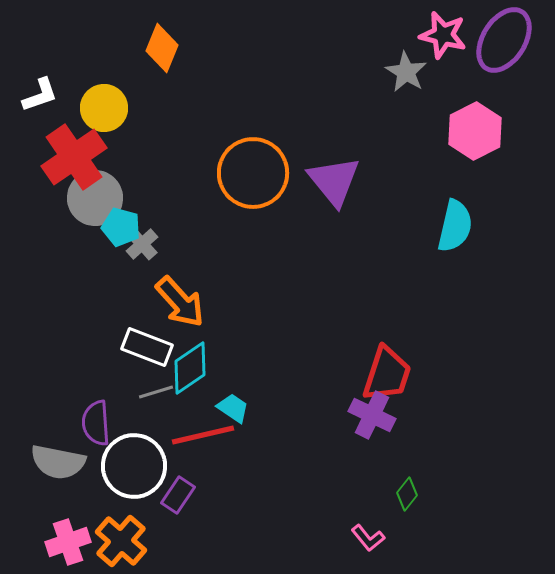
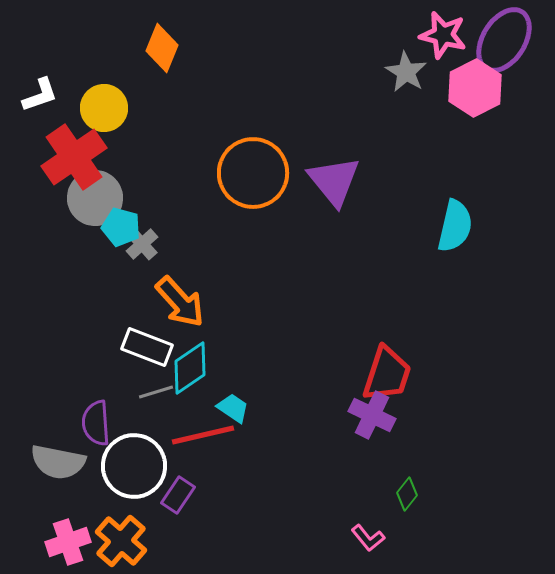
pink hexagon: moved 43 px up
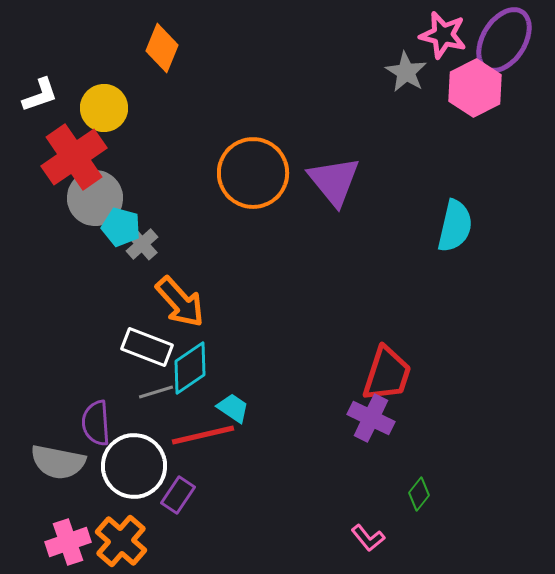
purple cross: moved 1 px left, 3 px down
green diamond: moved 12 px right
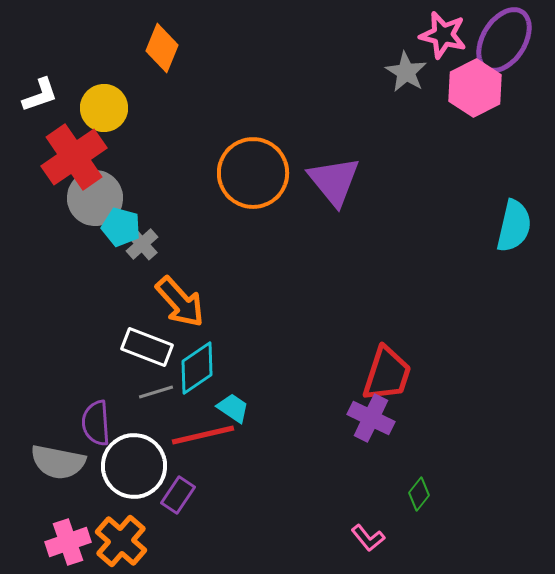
cyan semicircle: moved 59 px right
cyan diamond: moved 7 px right
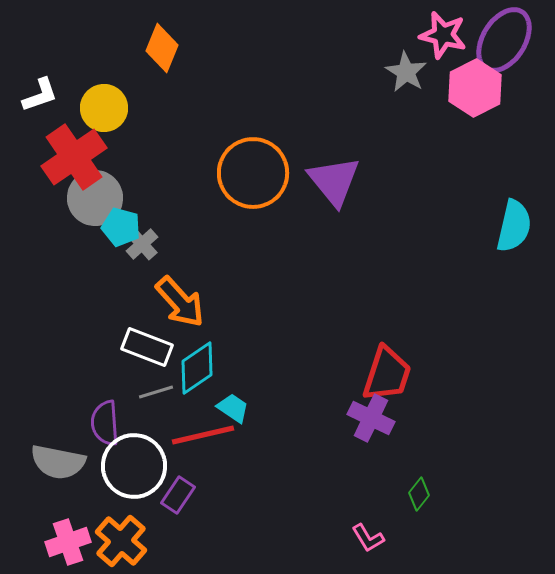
purple semicircle: moved 9 px right
pink L-shape: rotated 8 degrees clockwise
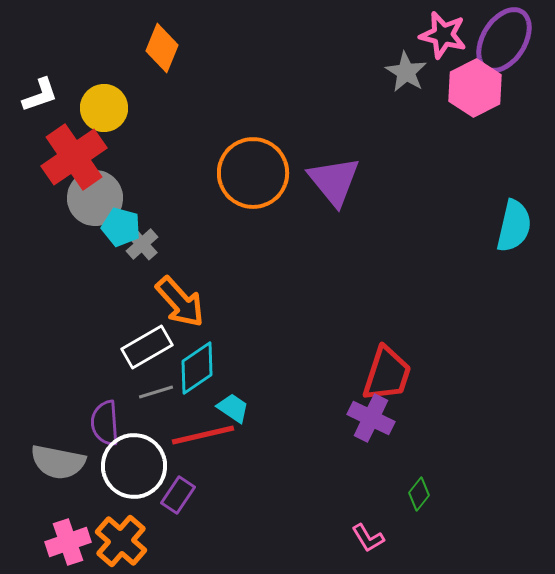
white rectangle: rotated 51 degrees counterclockwise
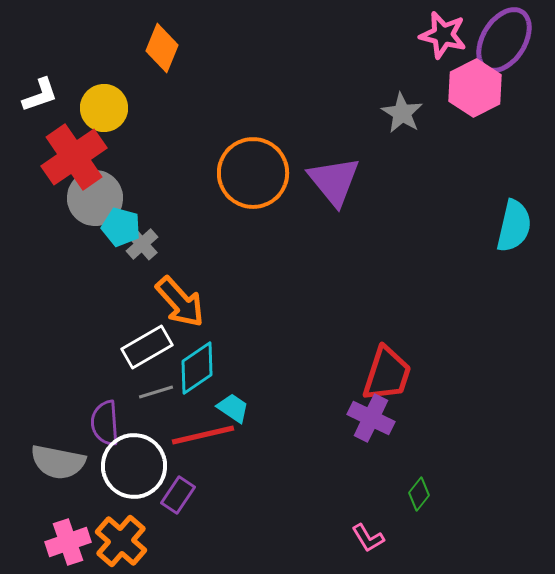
gray star: moved 4 px left, 41 px down
